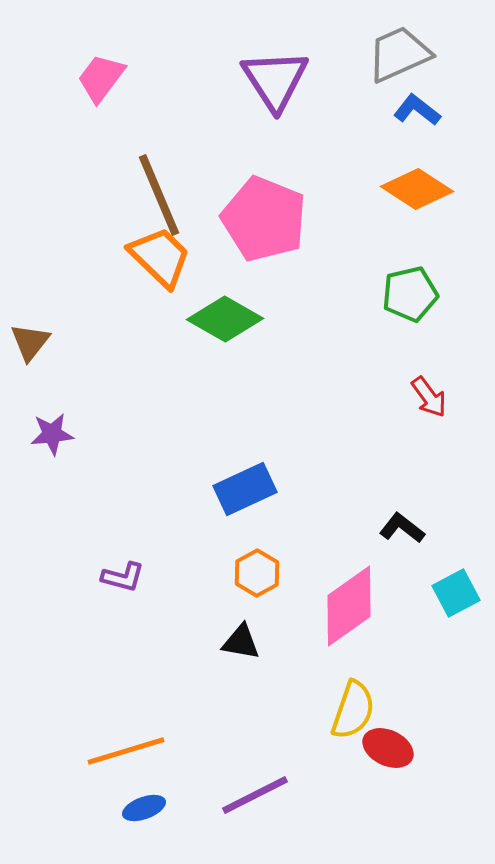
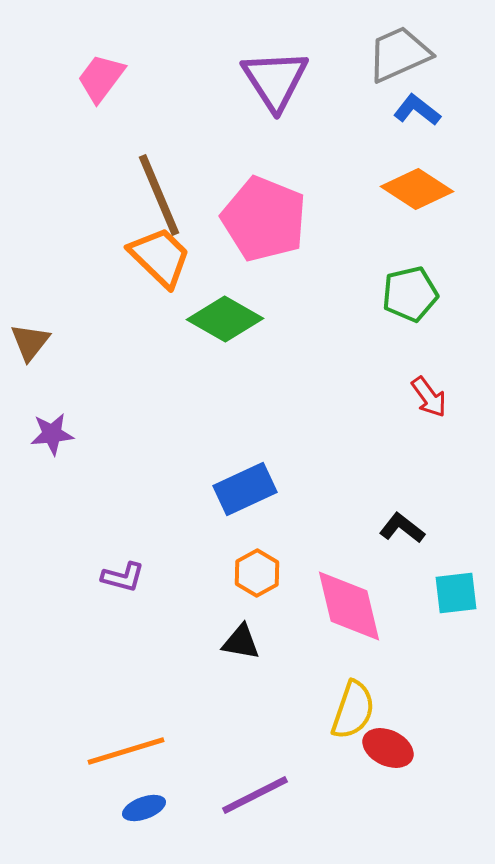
cyan square: rotated 21 degrees clockwise
pink diamond: rotated 68 degrees counterclockwise
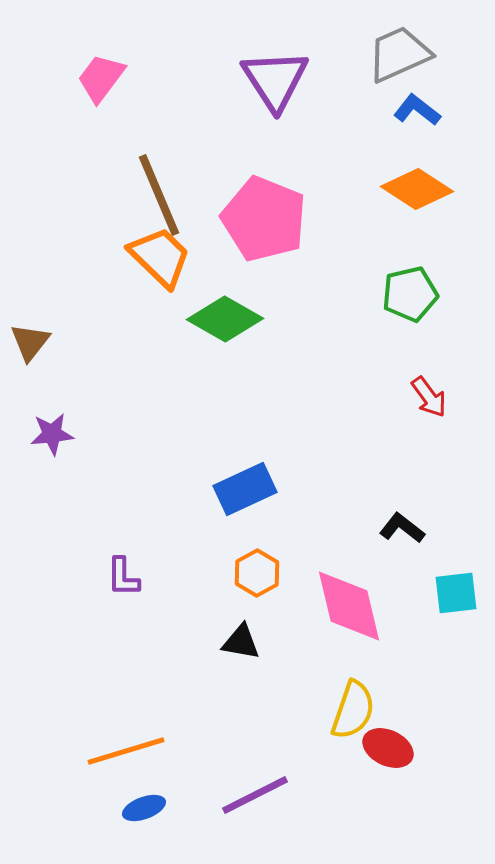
purple L-shape: rotated 75 degrees clockwise
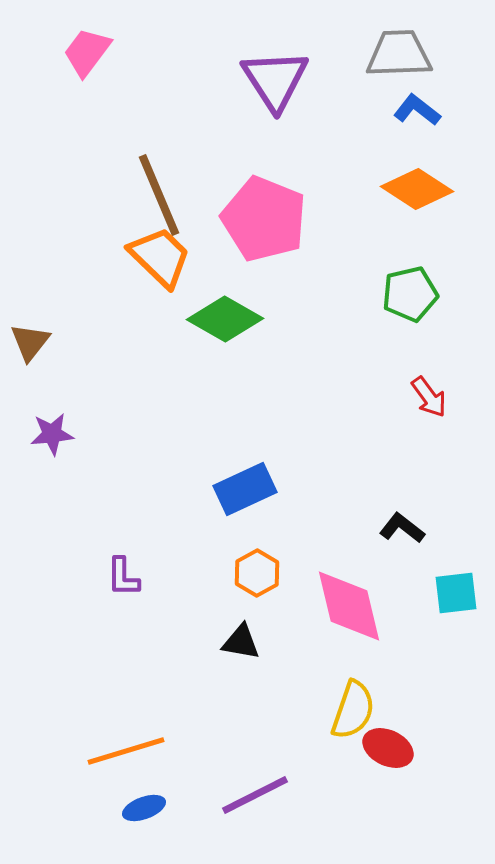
gray trapezoid: rotated 22 degrees clockwise
pink trapezoid: moved 14 px left, 26 px up
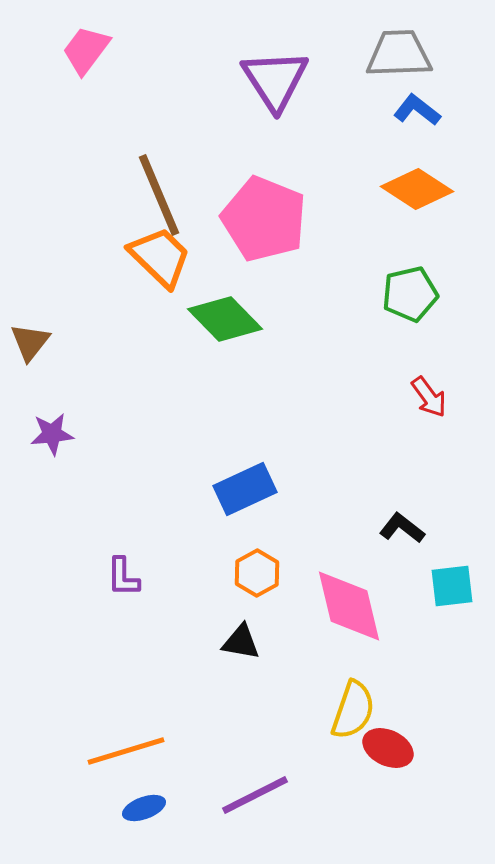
pink trapezoid: moved 1 px left, 2 px up
green diamond: rotated 16 degrees clockwise
cyan square: moved 4 px left, 7 px up
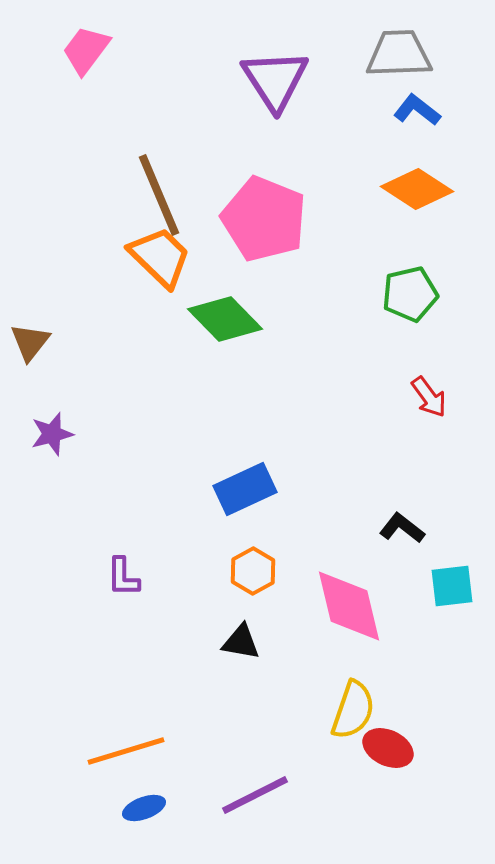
purple star: rotated 9 degrees counterclockwise
orange hexagon: moved 4 px left, 2 px up
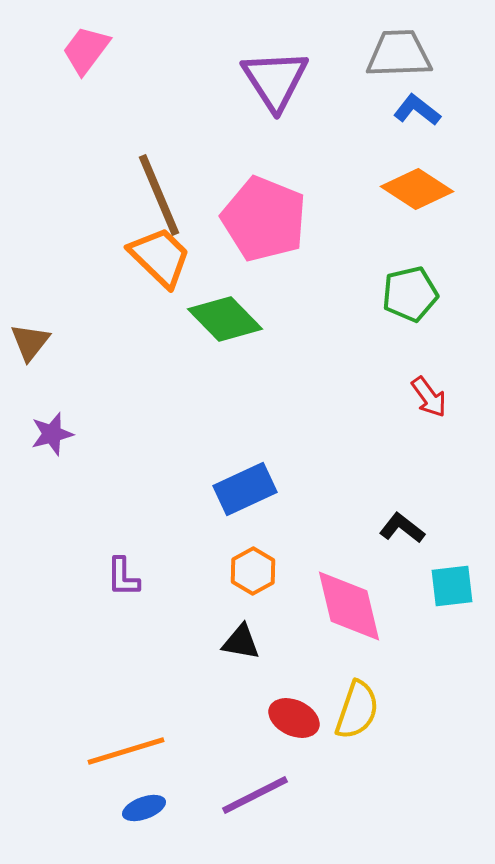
yellow semicircle: moved 4 px right
red ellipse: moved 94 px left, 30 px up
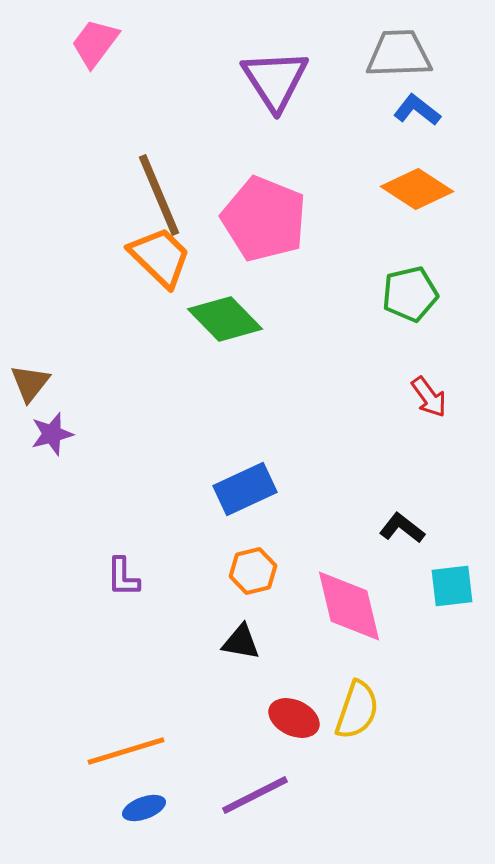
pink trapezoid: moved 9 px right, 7 px up
brown triangle: moved 41 px down
orange hexagon: rotated 15 degrees clockwise
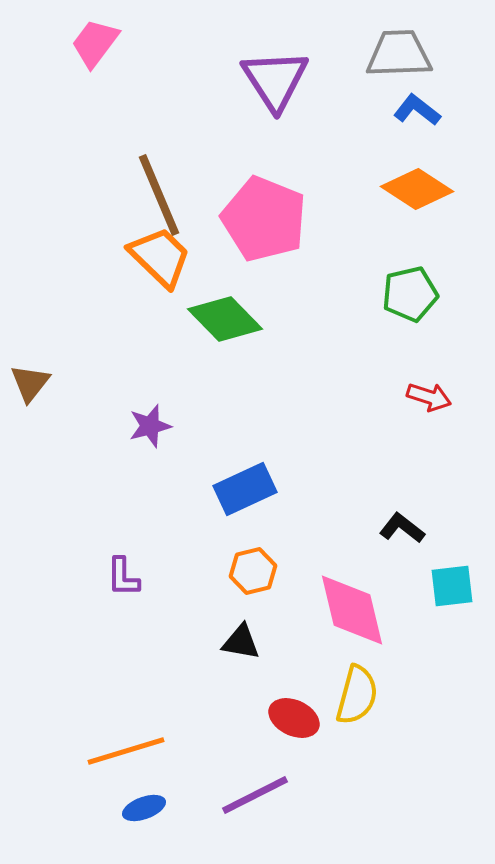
red arrow: rotated 36 degrees counterclockwise
purple star: moved 98 px right, 8 px up
pink diamond: moved 3 px right, 4 px down
yellow semicircle: moved 15 px up; rotated 4 degrees counterclockwise
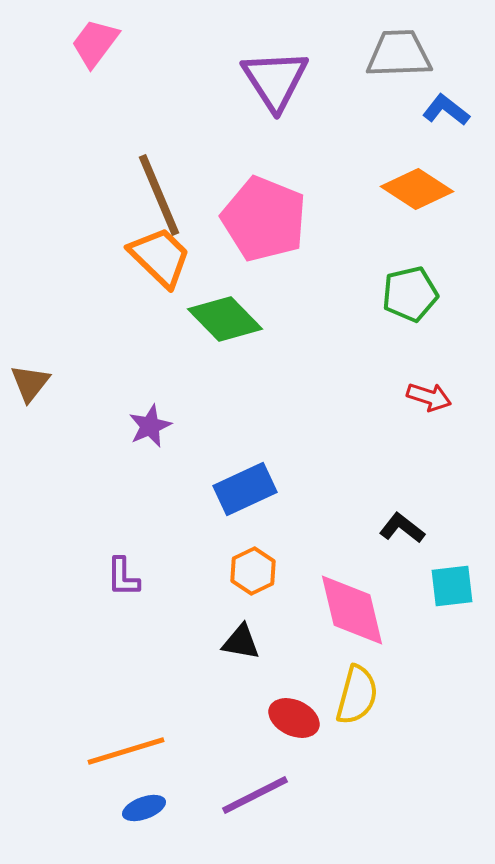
blue L-shape: moved 29 px right
purple star: rotated 9 degrees counterclockwise
orange hexagon: rotated 12 degrees counterclockwise
